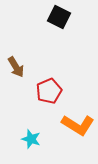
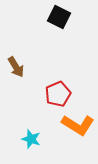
red pentagon: moved 9 px right, 3 px down
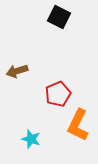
brown arrow: moved 1 px right, 4 px down; rotated 105 degrees clockwise
orange L-shape: rotated 84 degrees clockwise
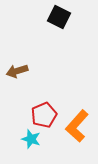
red pentagon: moved 14 px left, 21 px down
orange L-shape: moved 1 px left, 1 px down; rotated 16 degrees clockwise
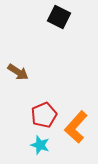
brown arrow: moved 1 px right, 1 px down; rotated 130 degrees counterclockwise
orange L-shape: moved 1 px left, 1 px down
cyan star: moved 9 px right, 6 px down
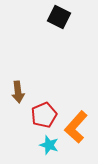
brown arrow: moved 20 px down; rotated 50 degrees clockwise
cyan star: moved 9 px right
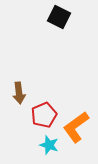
brown arrow: moved 1 px right, 1 px down
orange L-shape: rotated 12 degrees clockwise
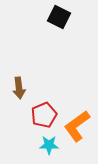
brown arrow: moved 5 px up
orange L-shape: moved 1 px right, 1 px up
cyan star: rotated 18 degrees counterclockwise
